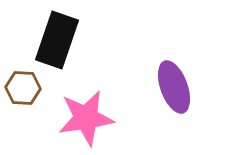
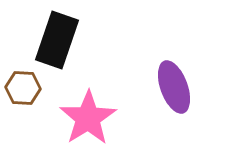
pink star: moved 2 px right; rotated 24 degrees counterclockwise
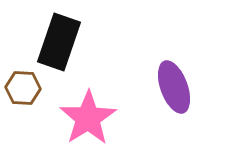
black rectangle: moved 2 px right, 2 px down
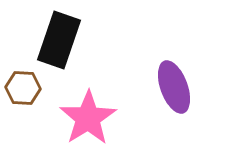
black rectangle: moved 2 px up
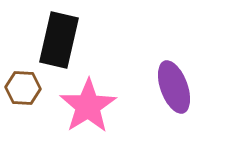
black rectangle: rotated 6 degrees counterclockwise
pink star: moved 12 px up
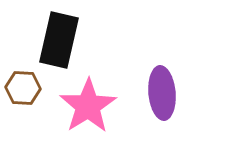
purple ellipse: moved 12 px left, 6 px down; rotated 15 degrees clockwise
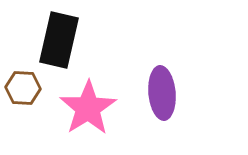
pink star: moved 2 px down
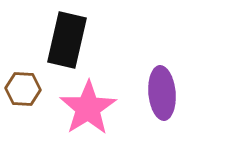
black rectangle: moved 8 px right
brown hexagon: moved 1 px down
